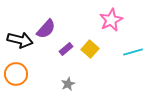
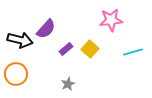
pink star: rotated 20 degrees clockwise
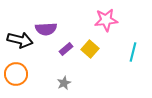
pink star: moved 5 px left
purple semicircle: rotated 45 degrees clockwise
cyan line: rotated 60 degrees counterclockwise
gray star: moved 4 px left, 1 px up
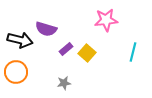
purple semicircle: rotated 20 degrees clockwise
yellow square: moved 3 px left, 4 px down
orange circle: moved 2 px up
gray star: rotated 16 degrees clockwise
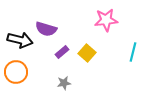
purple rectangle: moved 4 px left, 3 px down
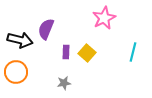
pink star: moved 2 px left, 2 px up; rotated 20 degrees counterclockwise
purple semicircle: rotated 95 degrees clockwise
purple rectangle: moved 4 px right; rotated 48 degrees counterclockwise
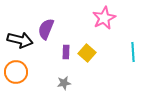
cyan line: rotated 18 degrees counterclockwise
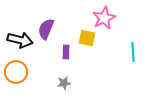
yellow square: moved 15 px up; rotated 30 degrees counterclockwise
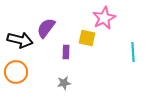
purple semicircle: moved 1 px up; rotated 15 degrees clockwise
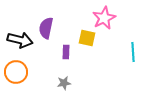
purple semicircle: rotated 25 degrees counterclockwise
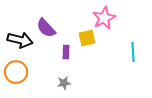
purple semicircle: rotated 55 degrees counterclockwise
yellow square: rotated 24 degrees counterclockwise
